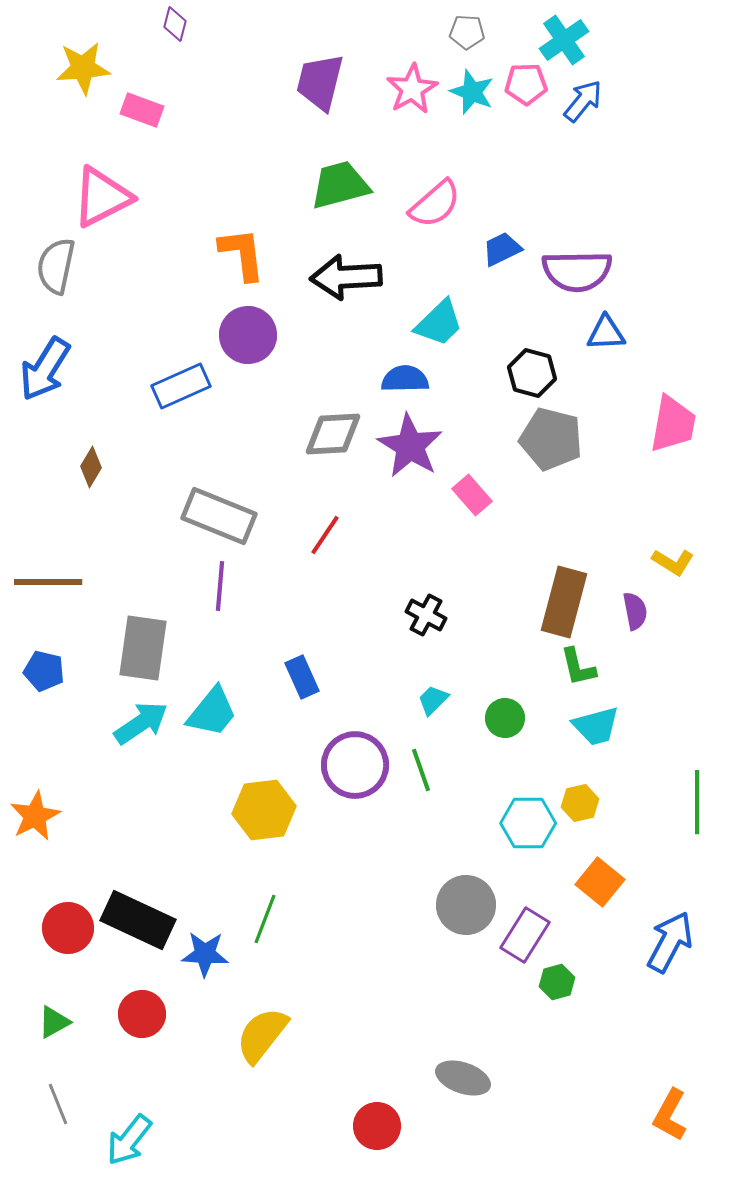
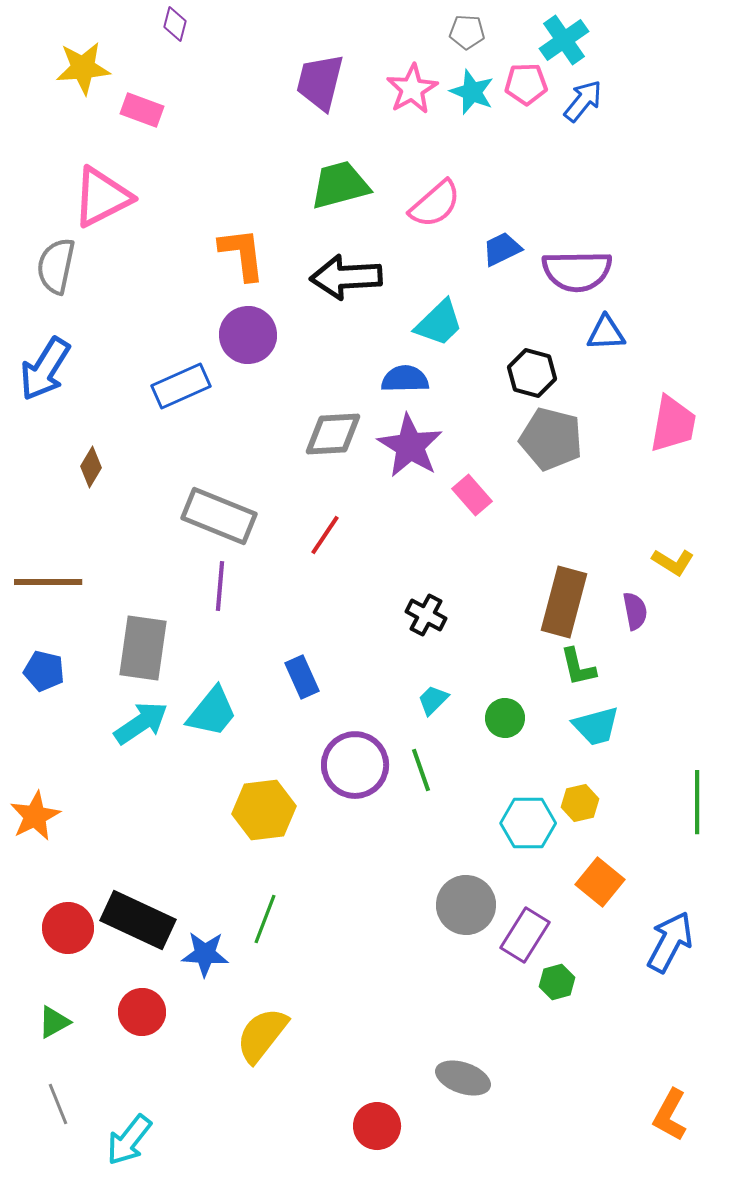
red circle at (142, 1014): moved 2 px up
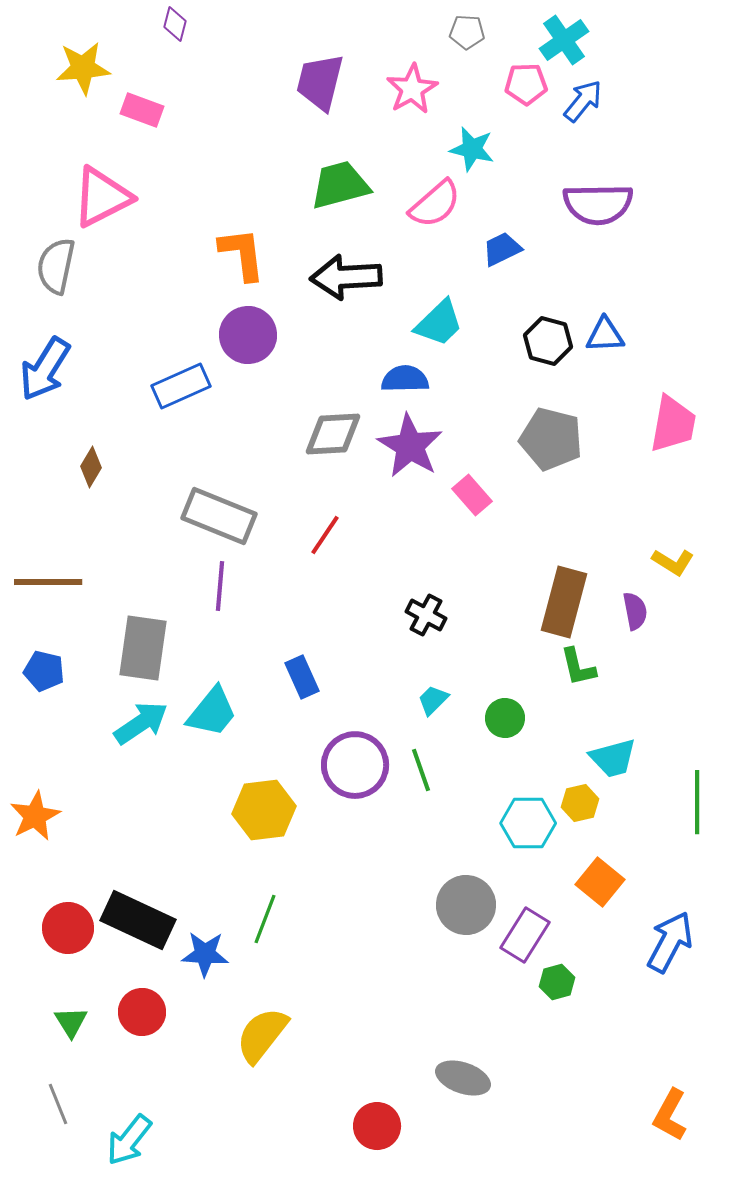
cyan star at (472, 92): moved 57 px down; rotated 9 degrees counterclockwise
purple semicircle at (577, 271): moved 21 px right, 67 px up
blue triangle at (606, 333): moved 1 px left, 2 px down
black hexagon at (532, 373): moved 16 px right, 32 px up
cyan trapezoid at (596, 726): moved 17 px right, 32 px down
green triangle at (54, 1022): moved 17 px right; rotated 33 degrees counterclockwise
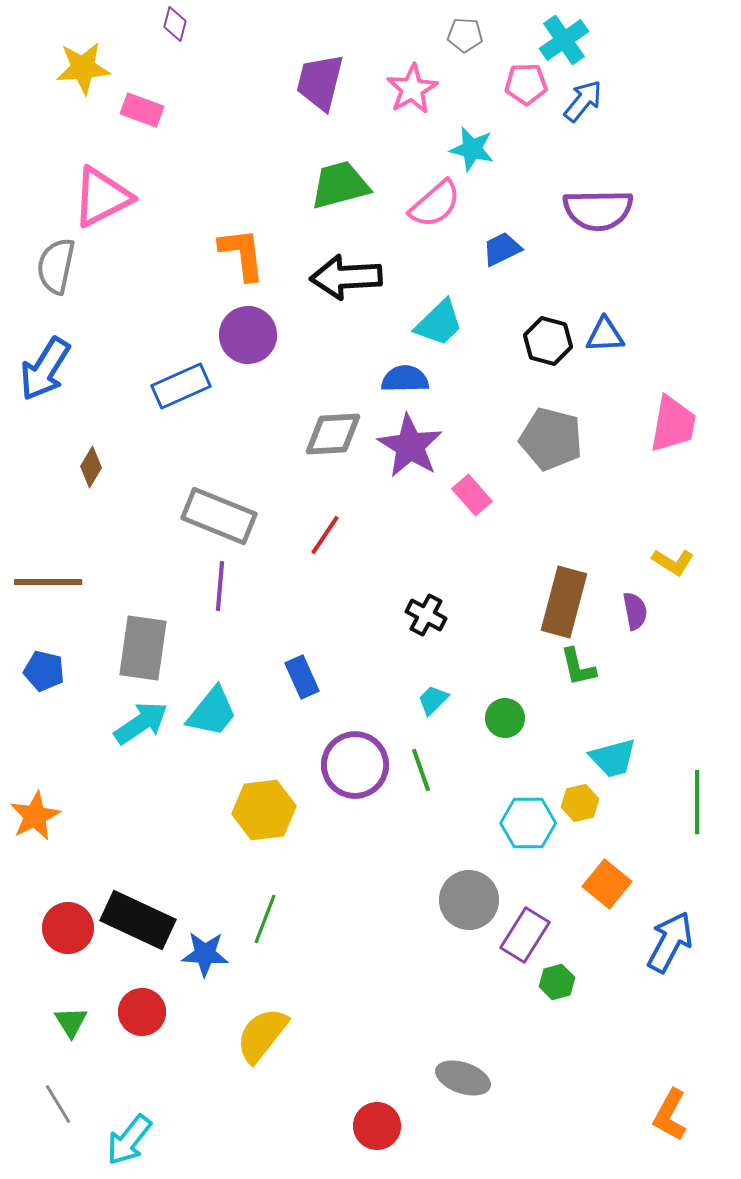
gray pentagon at (467, 32): moved 2 px left, 3 px down
purple semicircle at (598, 204): moved 6 px down
orange square at (600, 882): moved 7 px right, 2 px down
gray circle at (466, 905): moved 3 px right, 5 px up
gray line at (58, 1104): rotated 9 degrees counterclockwise
